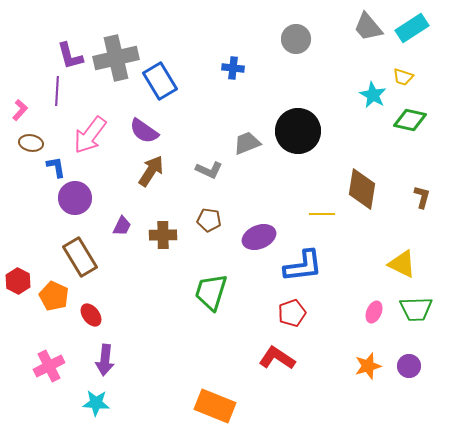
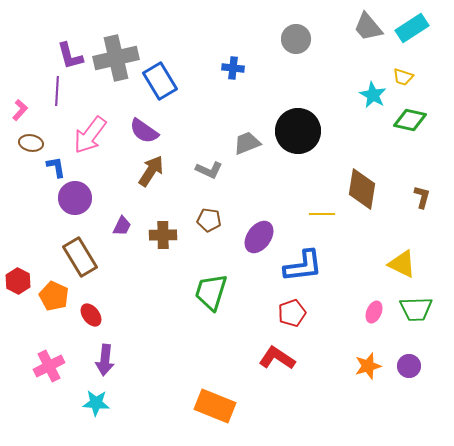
purple ellipse at (259, 237): rotated 32 degrees counterclockwise
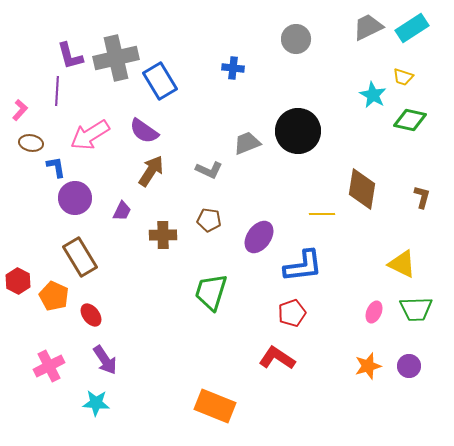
gray trapezoid at (368, 27): rotated 104 degrees clockwise
pink arrow at (90, 135): rotated 21 degrees clockwise
purple trapezoid at (122, 226): moved 15 px up
purple arrow at (105, 360): rotated 40 degrees counterclockwise
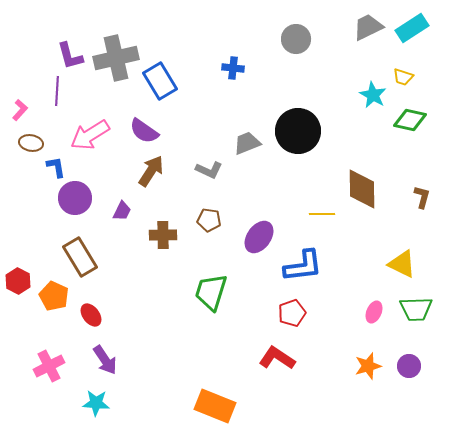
brown diamond at (362, 189): rotated 9 degrees counterclockwise
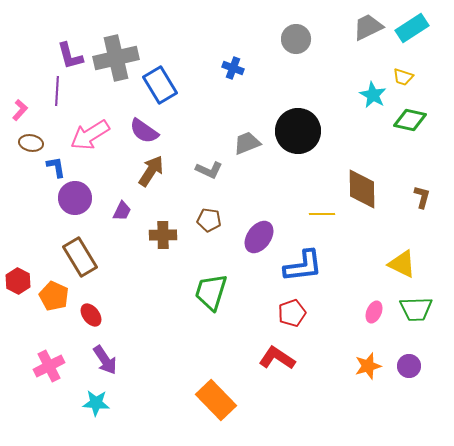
blue cross at (233, 68): rotated 15 degrees clockwise
blue rectangle at (160, 81): moved 4 px down
orange rectangle at (215, 406): moved 1 px right, 6 px up; rotated 24 degrees clockwise
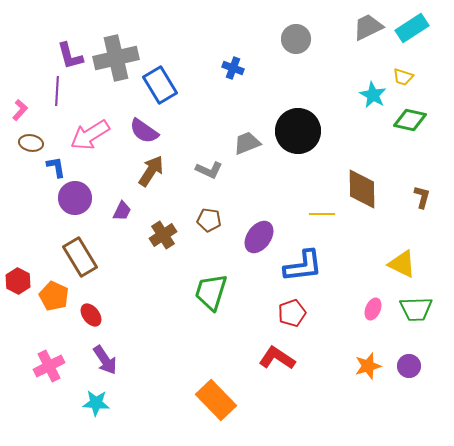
brown cross at (163, 235): rotated 32 degrees counterclockwise
pink ellipse at (374, 312): moved 1 px left, 3 px up
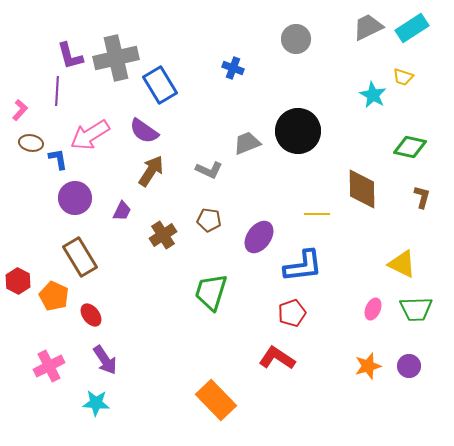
green diamond at (410, 120): moved 27 px down
blue L-shape at (56, 167): moved 2 px right, 8 px up
yellow line at (322, 214): moved 5 px left
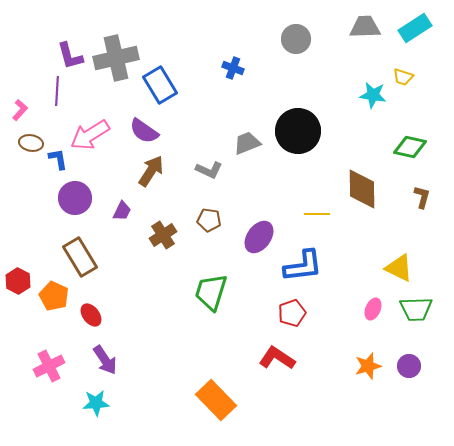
gray trapezoid at (368, 27): moved 3 px left; rotated 24 degrees clockwise
cyan rectangle at (412, 28): moved 3 px right
cyan star at (373, 95): rotated 20 degrees counterclockwise
yellow triangle at (402, 264): moved 3 px left, 4 px down
cyan star at (96, 403): rotated 8 degrees counterclockwise
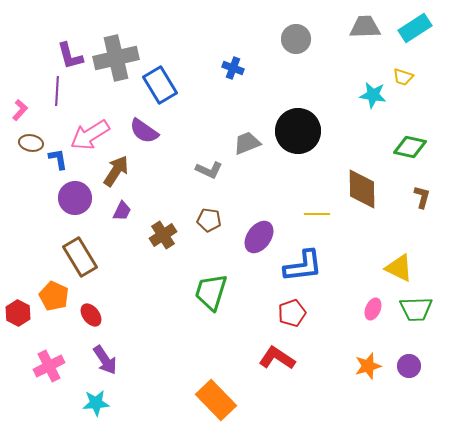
brown arrow at (151, 171): moved 35 px left
red hexagon at (18, 281): moved 32 px down
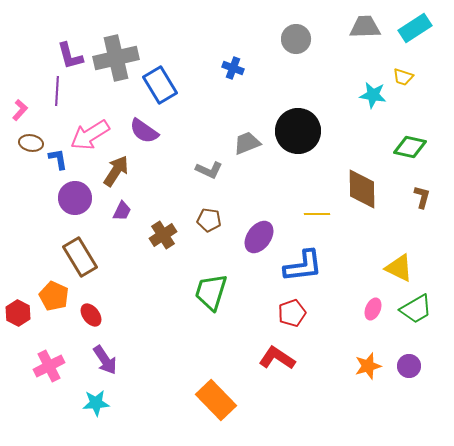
green trapezoid at (416, 309): rotated 28 degrees counterclockwise
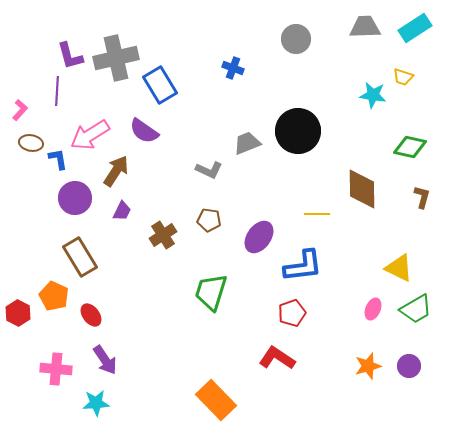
pink cross at (49, 366): moved 7 px right, 3 px down; rotated 32 degrees clockwise
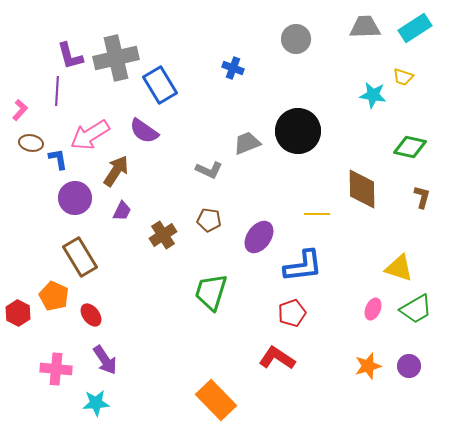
yellow triangle at (399, 268): rotated 8 degrees counterclockwise
